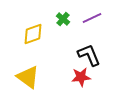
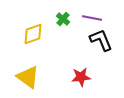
purple line: rotated 36 degrees clockwise
black L-shape: moved 12 px right, 15 px up
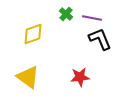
green cross: moved 3 px right, 5 px up
black L-shape: moved 1 px left, 1 px up
red star: moved 1 px left
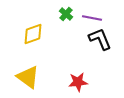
red star: moved 2 px left, 5 px down
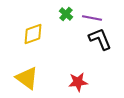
yellow triangle: moved 1 px left, 1 px down
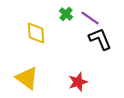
purple line: moved 2 px left; rotated 24 degrees clockwise
yellow diamond: moved 3 px right, 1 px up; rotated 75 degrees counterclockwise
red star: rotated 12 degrees counterclockwise
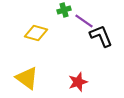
green cross: moved 2 px left, 4 px up; rotated 32 degrees clockwise
purple line: moved 6 px left, 3 px down
yellow diamond: rotated 70 degrees counterclockwise
black L-shape: moved 1 px right, 3 px up
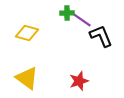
green cross: moved 3 px right, 3 px down; rotated 16 degrees clockwise
purple line: moved 2 px left, 1 px up
yellow diamond: moved 9 px left
red star: moved 1 px right, 1 px up
